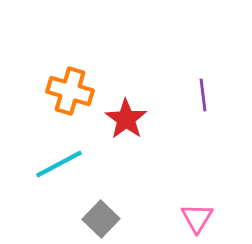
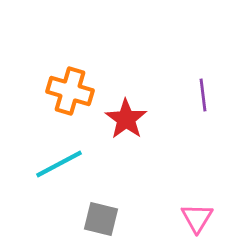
gray square: rotated 30 degrees counterclockwise
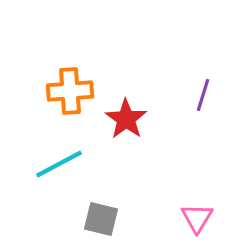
orange cross: rotated 21 degrees counterclockwise
purple line: rotated 24 degrees clockwise
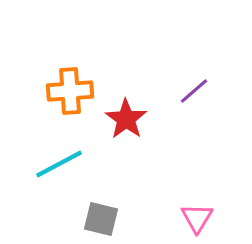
purple line: moved 9 px left, 4 px up; rotated 32 degrees clockwise
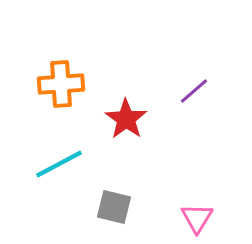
orange cross: moved 9 px left, 7 px up
gray square: moved 13 px right, 12 px up
